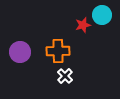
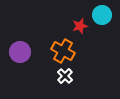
red star: moved 3 px left, 1 px down
orange cross: moved 5 px right; rotated 30 degrees clockwise
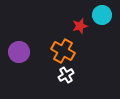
purple circle: moved 1 px left
white cross: moved 1 px right, 1 px up; rotated 14 degrees clockwise
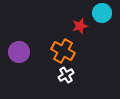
cyan circle: moved 2 px up
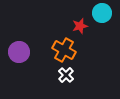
orange cross: moved 1 px right, 1 px up
white cross: rotated 14 degrees counterclockwise
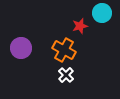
purple circle: moved 2 px right, 4 px up
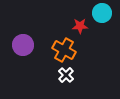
red star: rotated 14 degrees clockwise
purple circle: moved 2 px right, 3 px up
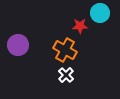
cyan circle: moved 2 px left
purple circle: moved 5 px left
orange cross: moved 1 px right
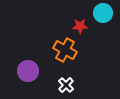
cyan circle: moved 3 px right
purple circle: moved 10 px right, 26 px down
white cross: moved 10 px down
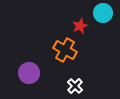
red star: rotated 21 degrees counterclockwise
purple circle: moved 1 px right, 2 px down
white cross: moved 9 px right, 1 px down
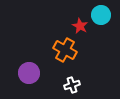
cyan circle: moved 2 px left, 2 px down
red star: rotated 21 degrees counterclockwise
white cross: moved 3 px left, 1 px up; rotated 28 degrees clockwise
